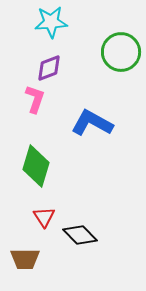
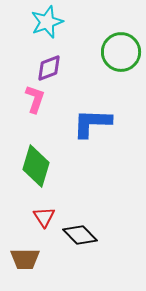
cyan star: moved 4 px left; rotated 16 degrees counterclockwise
blue L-shape: rotated 27 degrees counterclockwise
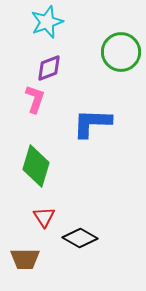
black diamond: moved 3 px down; rotated 16 degrees counterclockwise
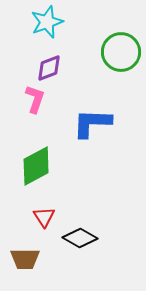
green diamond: rotated 45 degrees clockwise
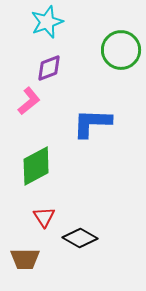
green circle: moved 2 px up
pink L-shape: moved 6 px left, 2 px down; rotated 32 degrees clockwise
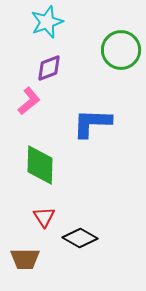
green diamond: moved 4 px right, 1 px up; rotated 60 degrees counterclockwise
